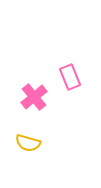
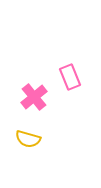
yellow semicircle: moved 4 px up
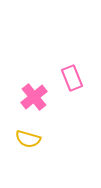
pink rectangle: moved 2 px right, 1 px down
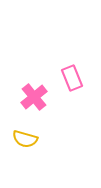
yellow semicircle: moved 3 px left
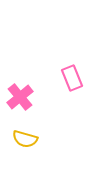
pink cross: moved 14 px left
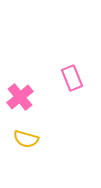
yellow semicircle: moved 1 px right
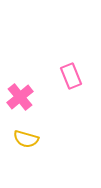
pink rectangle: moved 1 px left, 2 px up
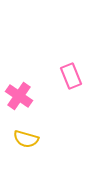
pink cross: moved 1 px left, 1 px up; rotated 16 degrees counterclockwise
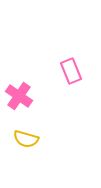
pink rectangle: moved 5 px up
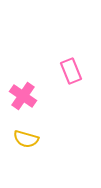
pink cross: moved 4 px right
